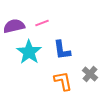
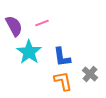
purple semicircle: rotated 75 degrees clockwise
blue L-shape: moved 7 px down
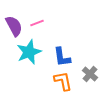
pink line: moved 5 px left
cyan star: rotated 15 degrees clockwise
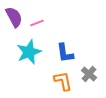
purple semicircle: moved 9 px up
blue L-shape: moved 3 px right, 4 px up
gray cross: moved 1 px left
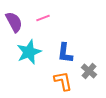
purple semicircle: moved 5 px down
pink line: moved 6 px right, 5 px up
blue L-shape: rotated 15 degrees clockwise
gray cross: moved 3 px up
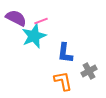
pink line: moved 2 px left, 3 px down
purple semicircle: moved 2 px right, 4 px up; rotated 35 degrees counterclockwise
cyan star: moved 5 px right, 16 px up
gray cross: rotated 21 degrees clockwise
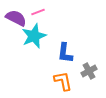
pink line: moved 3 px left, 9 px up
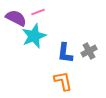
gray cross: moved 20 px up
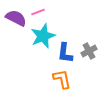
cyan star: moved 9 px right
orange L-shape: moved 1 px left, 2 px up
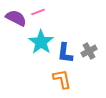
cyan star: moved 2 px left, 6 px down; rotated 15 degrees counterclockwise
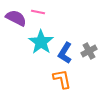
pink line: rotated 32 degrees clockwise
blue L-shape: rotated 25 degrees clockwise
